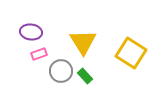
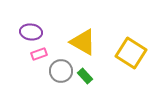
yellow triangle: rotated 28 degrees counterclockwise
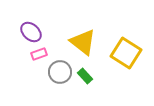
purple ellipse: rotated 35 degrees clockwise
yellow triangle: rotated 8 degrees clockwise
yellow square: moved 5 px left
gray circle: moved 1 px left, 1 px down
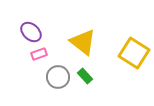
yellow square: moved 8 px right
gray circle: moved 2 px left, 5 px down
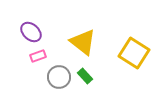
pink rectangle: moved 1 px left, 2 px down
gray circle: moved 1 px right
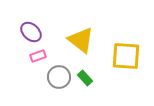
yellow triangle: moved 2 px left, 2 px up
yellow square: moved 8 px left, 3 px down; rotated 28 degrees counterclockwise
green rectangle: moved 2 px down
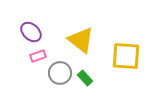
gray circle: moved 1 px right, 4 px up
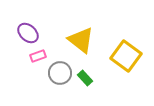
purple ellipse: moved 3 px left, 1 px down
yellow square: rotated 32 degrees clockwise
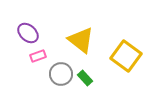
gray circle: moved 1 px right, 1 px down
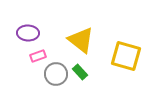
purple ellipse: rotated 40 degrees counterclockwise
yellow square: rotated 20 degrees counterclockwise
gray circle: moved 5 px left
green rectangle: moved 5 px left, 6 px up
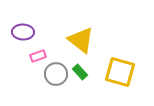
purple ellipse: moved 5 px left, 1 px up
yellow square: moved 6 px left, 16 px down
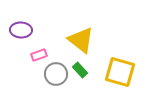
purple ellipse: moved 2 px left, 2 px up
pink rectangle: moved 1 px right, 1 px up
green rectangle: moved 2 px up
